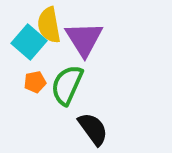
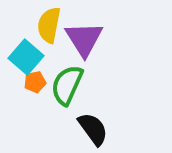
yellow semicircle: rotated 21 degrees clockwise
cyan square: moved 3 px left, 15 px down
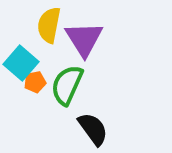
cyan square: moved 5 px left, 6 px down
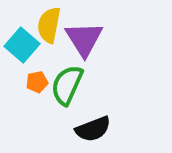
cyan square: moved 1 px right, 18 px up
orange pentagon: moved 2 px right
black semicircle: rotated 105 degrees clockwise
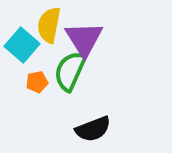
green semicircle: moved 3 px right, 14 px up
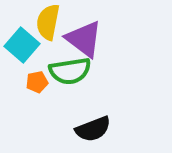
yellow semicircle: moved 1 px left, 3 px up
purple triangle: rotated 21 degrees counterclockwise
green semicircle: rotated 123 degrees counterclockwise
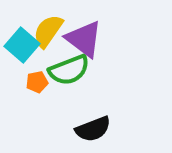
yellow semicircle: moved 9 px down; rotated 24 degrees clockwise
green semicircle: moved 1 px left, 1 px up; rotated 12 degrees counterclockwise
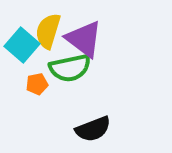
yellow semicircle: rotated 18 degrees counterclockwise
green semicircle: moved 1 px right, 2 px up; rotated 9 degrees clockwise
orange pentagon: moved 2 px down
